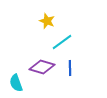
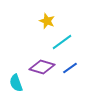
blue line: rotated 56 degrees clockwise
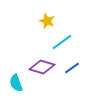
blue line: moved 2 px right
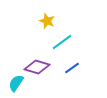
purple diamond: moved 5 px left
cyan semicircle: rotated 54 degrees clockwise
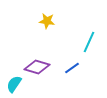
yellow star: rotated 14 degrees counterclockwise
cyan line: moved 27 px right; rotated 30 degrees counterclockwise
cyan semicircle: moved 2 px left, 1 px down
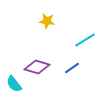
cyan line: moved 4 px left, 2 px up; rotated 35 degrees clockwise
cyan semicircle: rotated 72 degrees counterclockwise
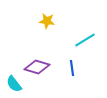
blue line: rotated 63 degrees counterclockwise
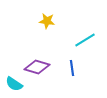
cyan semicircle: rotated 18 degrees counterclockwise
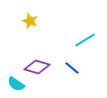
yellow star: moved 17 px left; rotated 14 degrees clockwise
blue line: rotated 42 degrees counterclockwise
cyan semicircle: moved 2 px right
